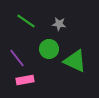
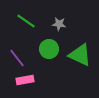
green triangle: moved 5 px right, 6 px up
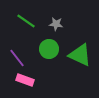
gray star: moved 3 px left
pink rectangle: rotated 30 degrees clockwise
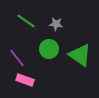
green triangle: rotated 10 degrees clockwise
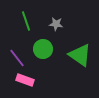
green line: rotated 36 degrees clockwise
green circle: moved 6 px left
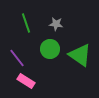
green line: moved 2 px down
green circle: moved 7 px right
pink rectangle: moved 1 px right, 1 px down; rotated 12 degrees clockwise
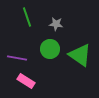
green line: moved 1 px right, 6 px up
purple line: rotated 42 degrees counterclockwise
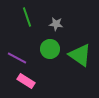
purple line: rotated 18 degrees clockwise
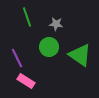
green circle: moved 1 px left, 2 px up
purple line: rotated 36 degrees clockwise
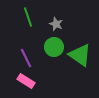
green line: moved 1 px right
gray star: rotated 16 degrees clockwise
green circle: moved 5 px right
purple line: moved 9 px right
